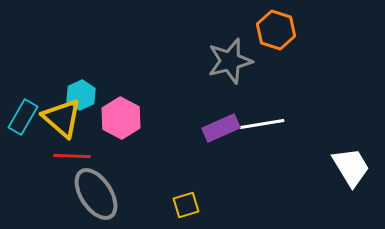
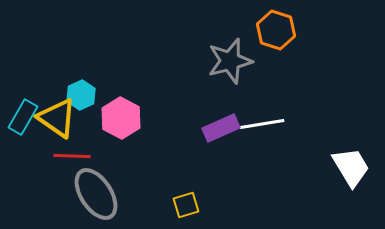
yellow triangle: moved 5 px left; rotated 6 degrees counterclockwise
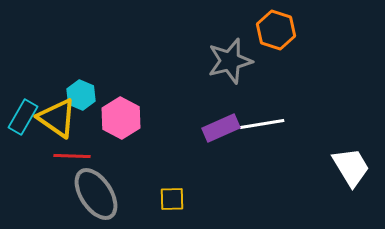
cyan hexagon: rotated 12 degrees counterclockwise
yellow square: moved 14 px left, 6 px up; rotated 16 degrees clockwise
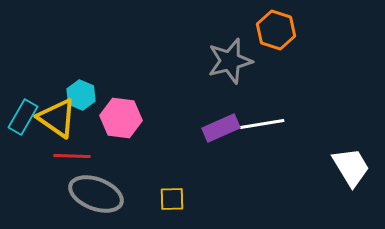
pink hexagon: rotated 21 degrees counterclockwise
gray ellipse: rotated 36 degrees counterclockwise
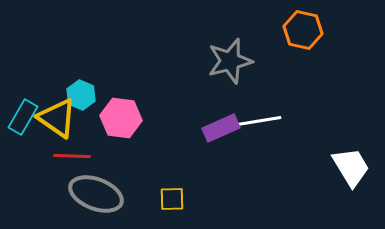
orange hexagon: moved 27 px right; rotated 6 degrees counterclockwise
white line: moved 3 px left, 3 px up
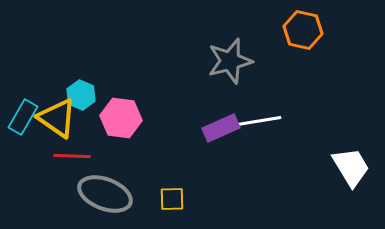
gray ellipse: moved 9 px right
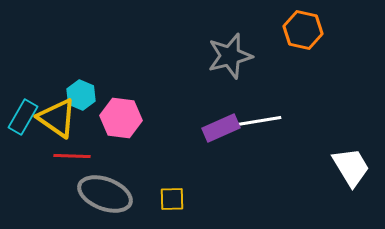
gray star: moved 5 px up
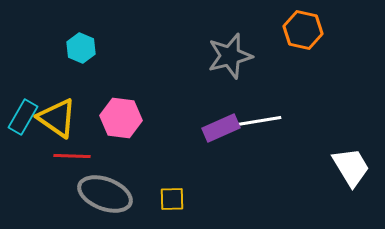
cyan hexagon: moved 47 px up
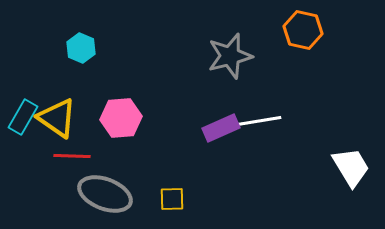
pink hexagon: rotated 12 degrees counterclockwise
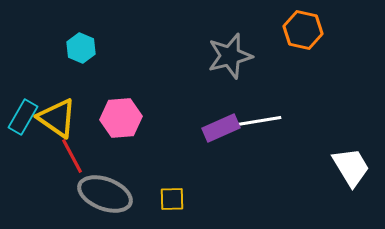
red line: rotated 60 degrees clockwise
